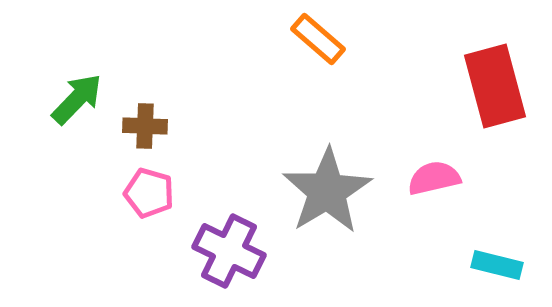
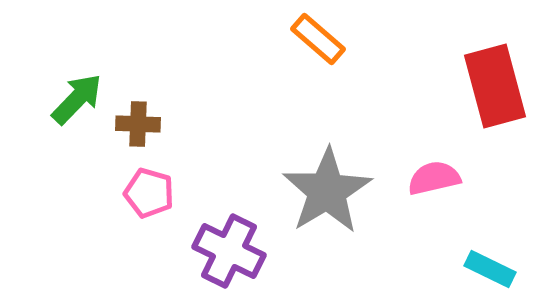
brown cross: moved 7 px left, 2 px up
cyan rectangle: moved 7 px left, 4 px down; rotated 12 degrees clockwise
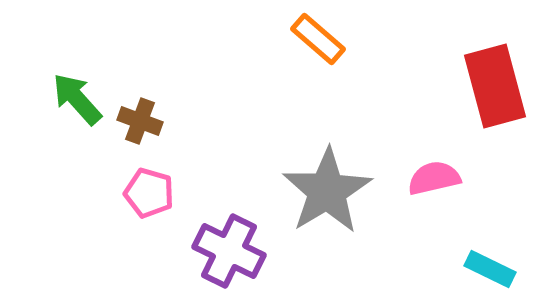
green arrow: rotated 86 degrees counterclockwise
brown cross: moved 2 px right, 3 px up; rotated 18 degrees clockwise
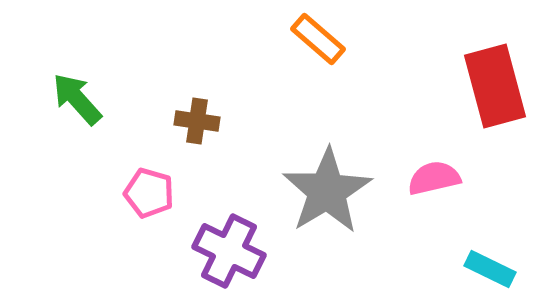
brown cross: moved 57 px right; rotated 12 degrees counterclockwise
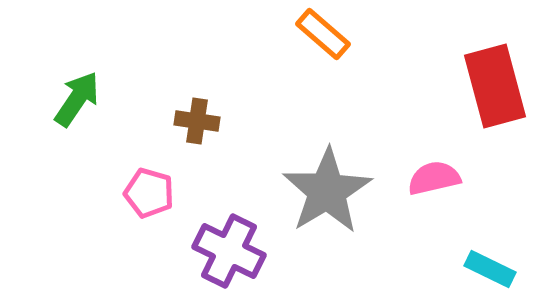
orange rectangle: moved 5 px right, 5 px up
green arrow: rotated 76 degrees clockwise
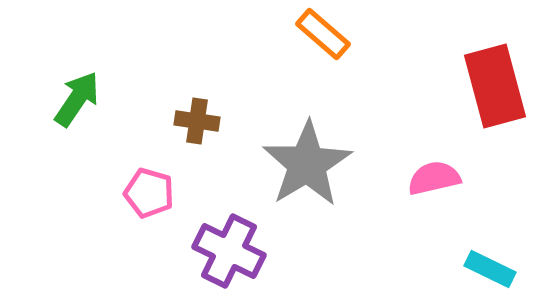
gray star: moved 20 px left, 27 px up
